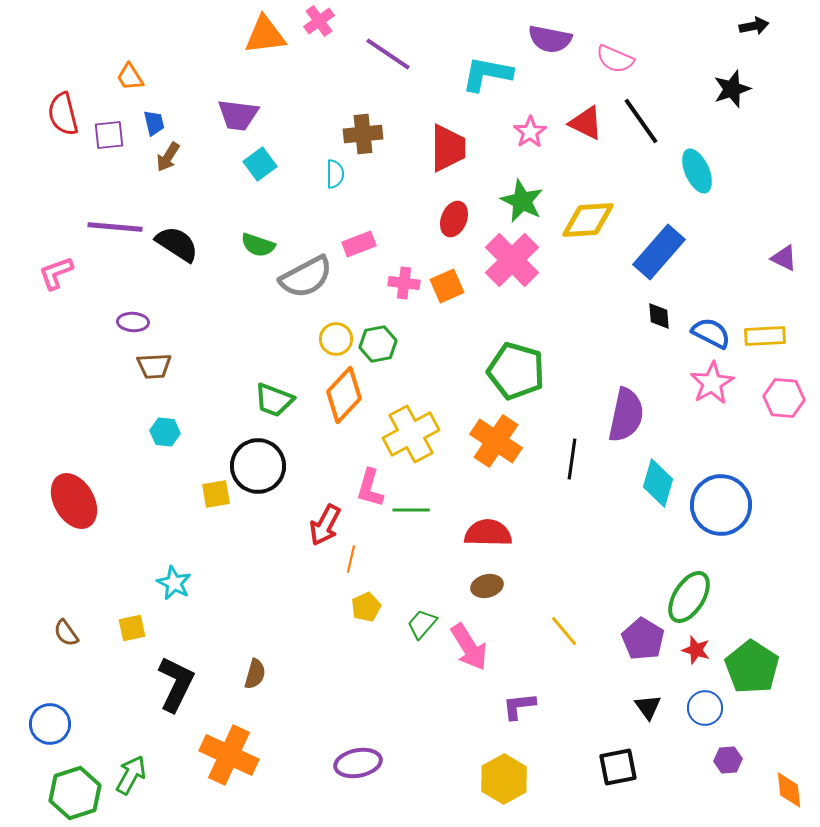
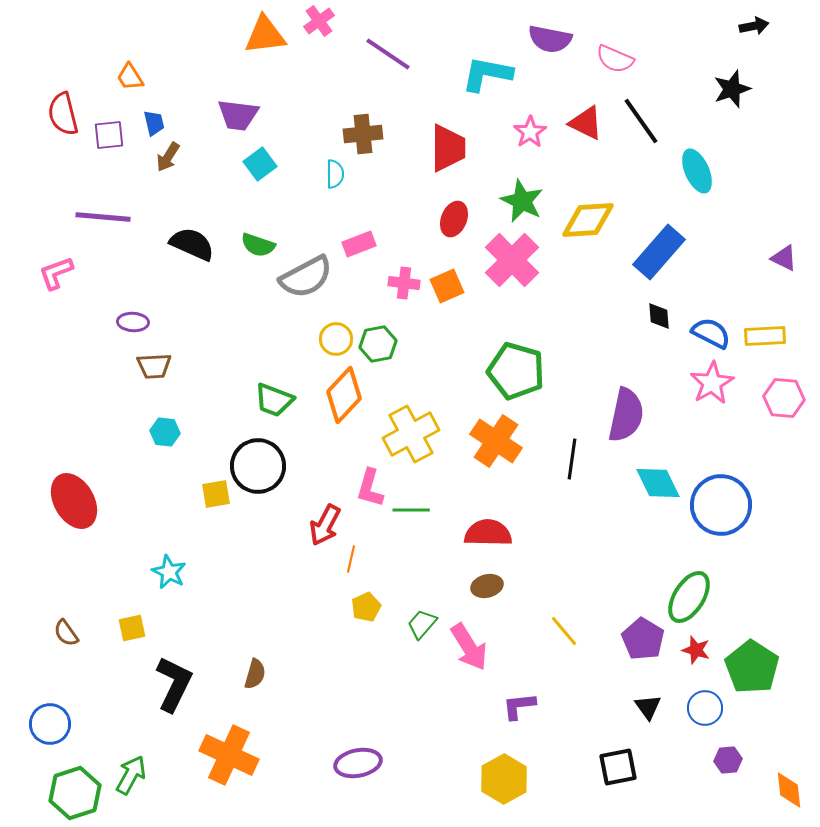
purple line at (115, 227): moved 12 px left, 10 px up
black semicircle at (177, 244): moved 15 px right; rotated 9 degrees counterclockwise
cyan diamond at (658, 483): rotated 42 degrees counterclockwise
cyan star at (174, 583): moved 5 px left, 11 px up
black L-shape at (176, 684): moved 2 px left
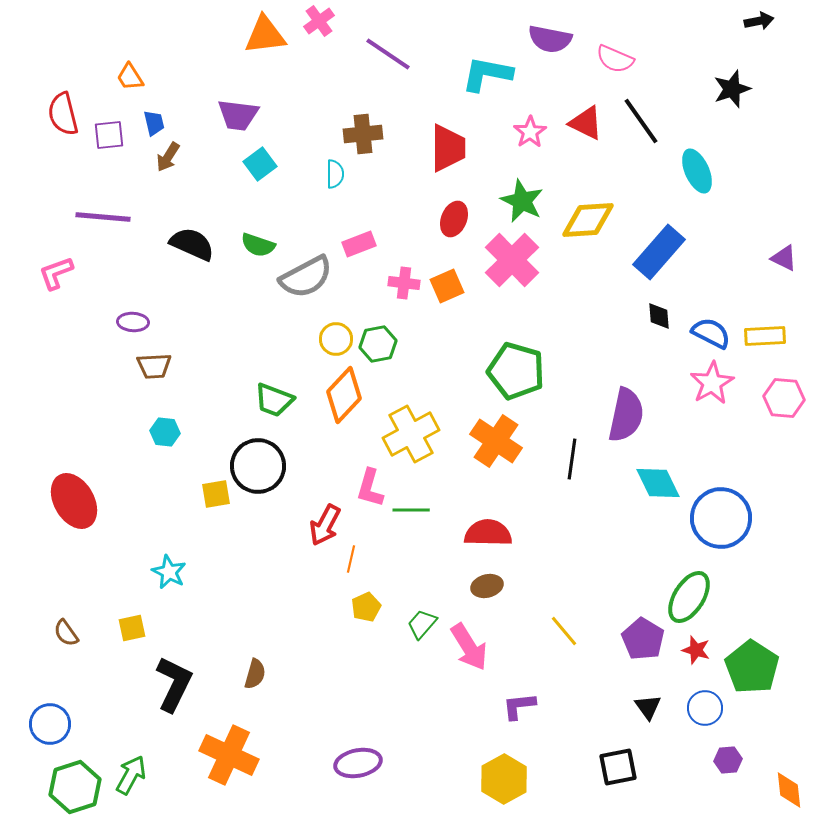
black arrow at (754, 26): moved 5 px right, 5 px up
blue circle at (721, 505): moved 13 px down
green hexagon at (75, 793): moved 6 px up
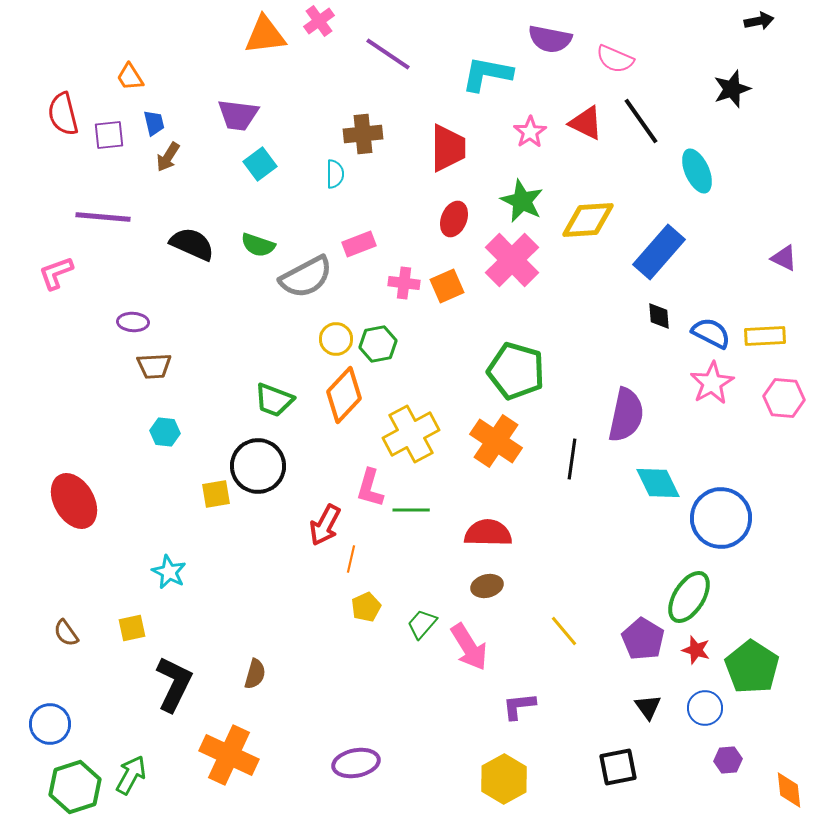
purple ellipse at (358, 763): moved 2 px left
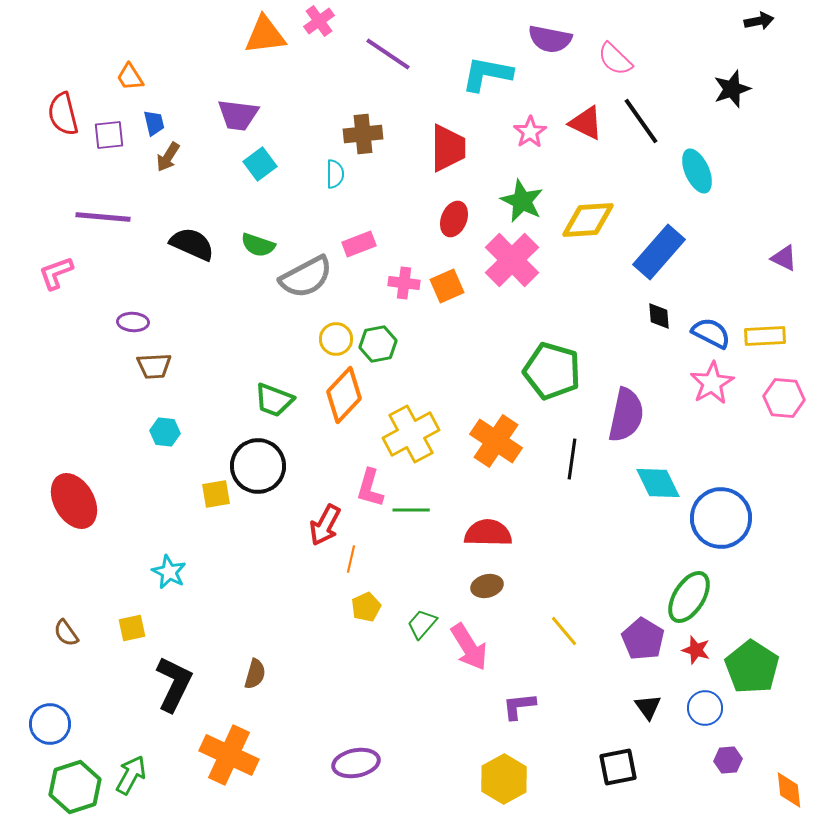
pink semicircle at (615, 59): rotated 21 degrees clockwise
green pentagon at (516, 371): moved 36 px right
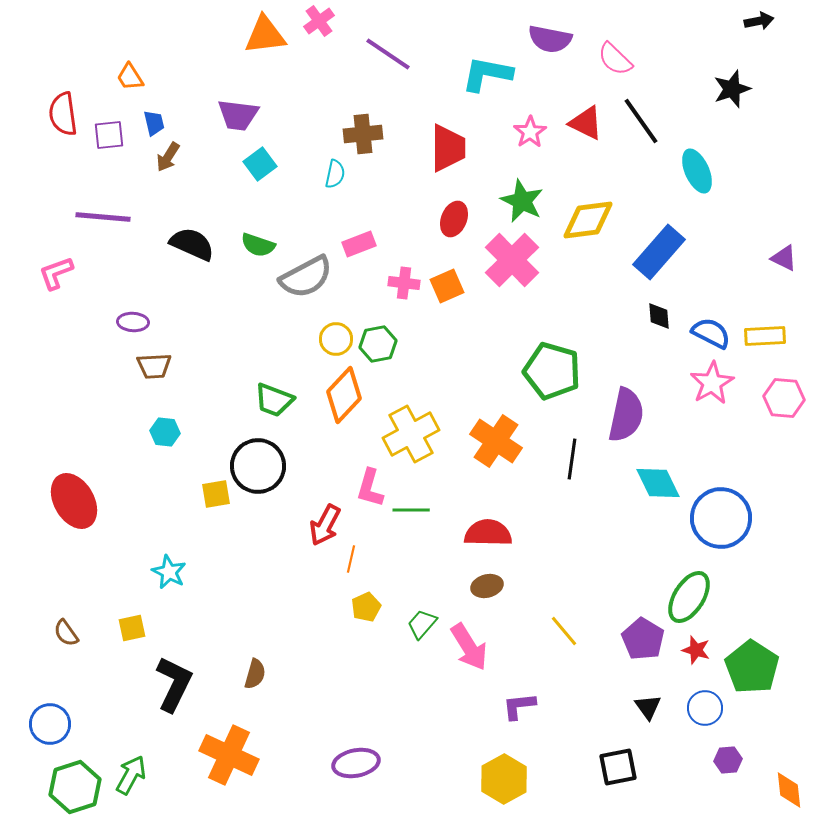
red semicircle at (63, 114): rotated 6 degrees clockwise
cyan semicircle at (335, 174): rotated 12 degrees clockwise
yellow diamond at (588, 220): rotated 4 degrees counterclockwise
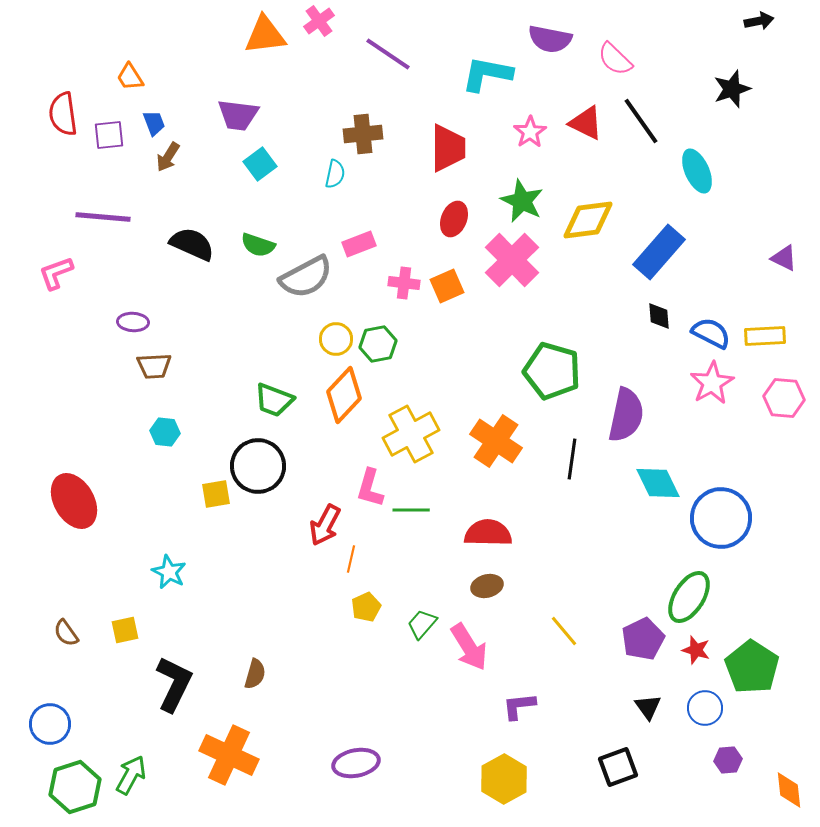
blue trapezoid at (154, 123): rotated 8 degrees counterclockwise
yellow square at (132, 628): moved 7 px left, 2 px down
purple pentagon at (643, 639): rotated 15 degrees clockwise
black square at (618, 767): rotated 9 degrees counterclockwise
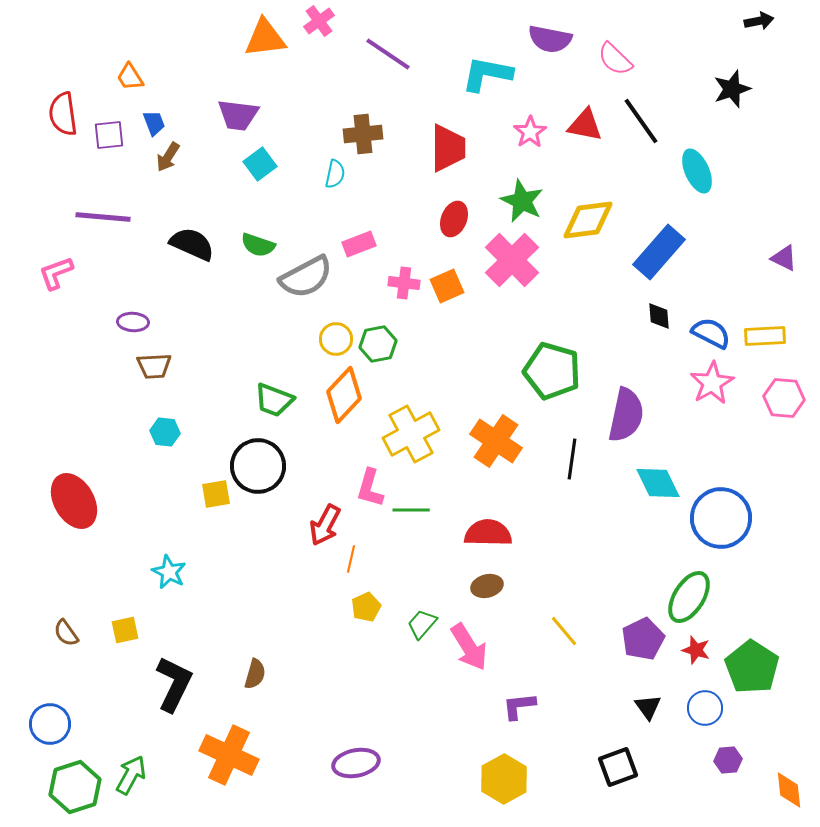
orange triangle at (265, 35): moved 3 px down
red triangle at (586, 123): moved 1 px left, 2 px down; rotated 15 degrees counterclockwise
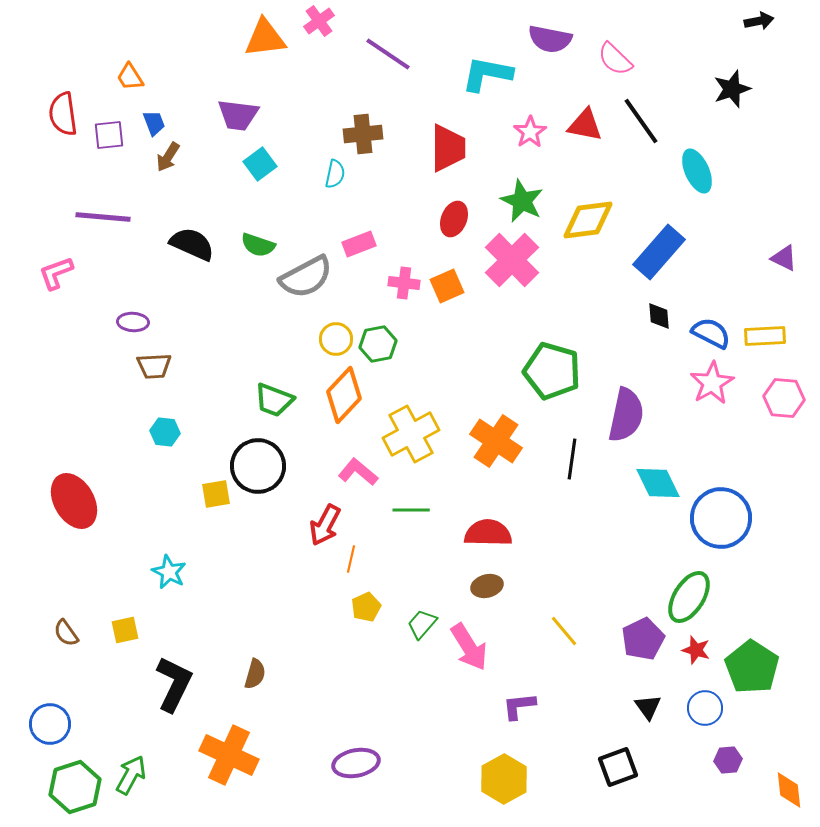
pink L-shape at (370, 488): moved 12 px left, 16 px up; rotated 114 degrees clockwise
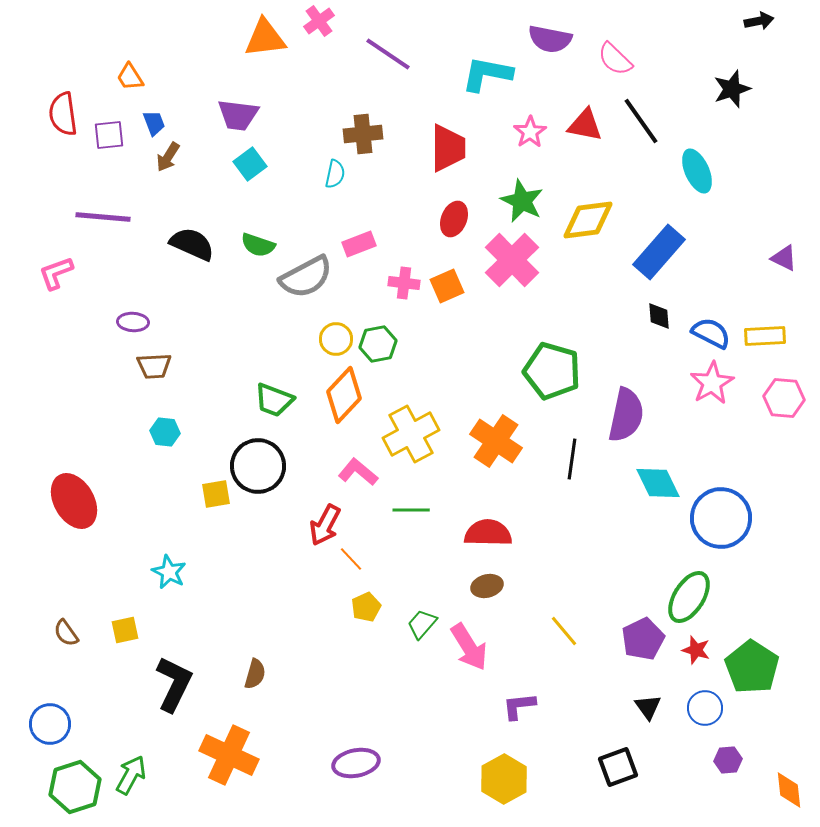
cyan square at (260, 164): moved 10 px left
orange line at (351, 559): rotated 56 degrees counterclockwise
